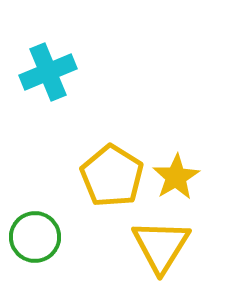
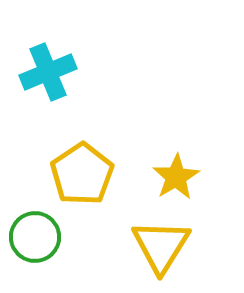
yellow pentagon: moved 30 px left, 2 px up; rotated 6 degrees clockwise
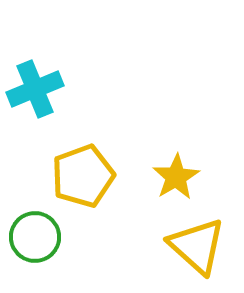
cyan cross: moved 13 px left, 17 px down
yellow pentagon: moved 1 px right, 2 px down; rotated 14 degrees clockwise
yellow triangle: moved 36 px right; rotated 20 degrees counterclockwise
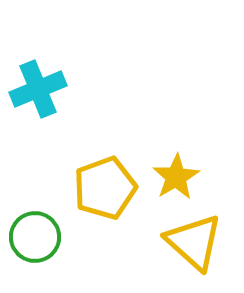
cyan cross: moved 3 px right
yellow pentagon: moved 22 px right, 12 px down
yellow triangle: moved 3 px left, 4 px up
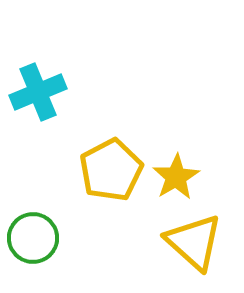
cyan cross: moved 3 px down
yellow pentagon: moved 6 px right, 18 px up; rotated 8 degrees counterclockwise
green circle: moved 2 px left, 1 px down
